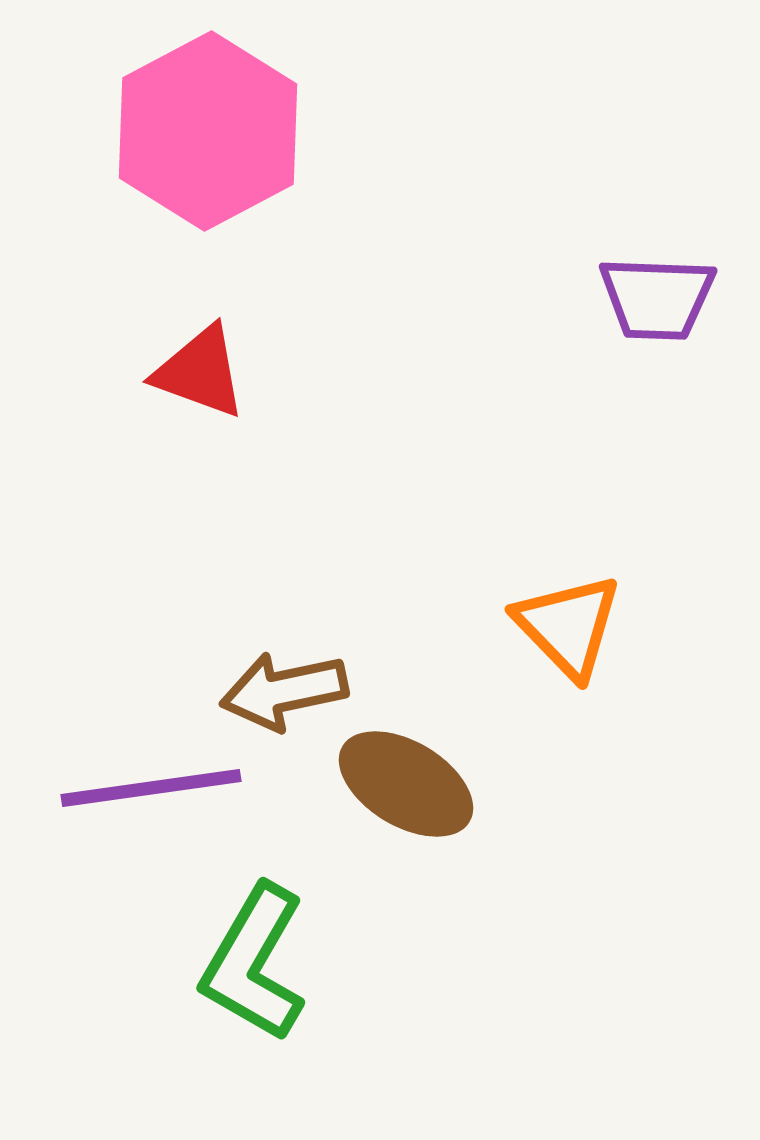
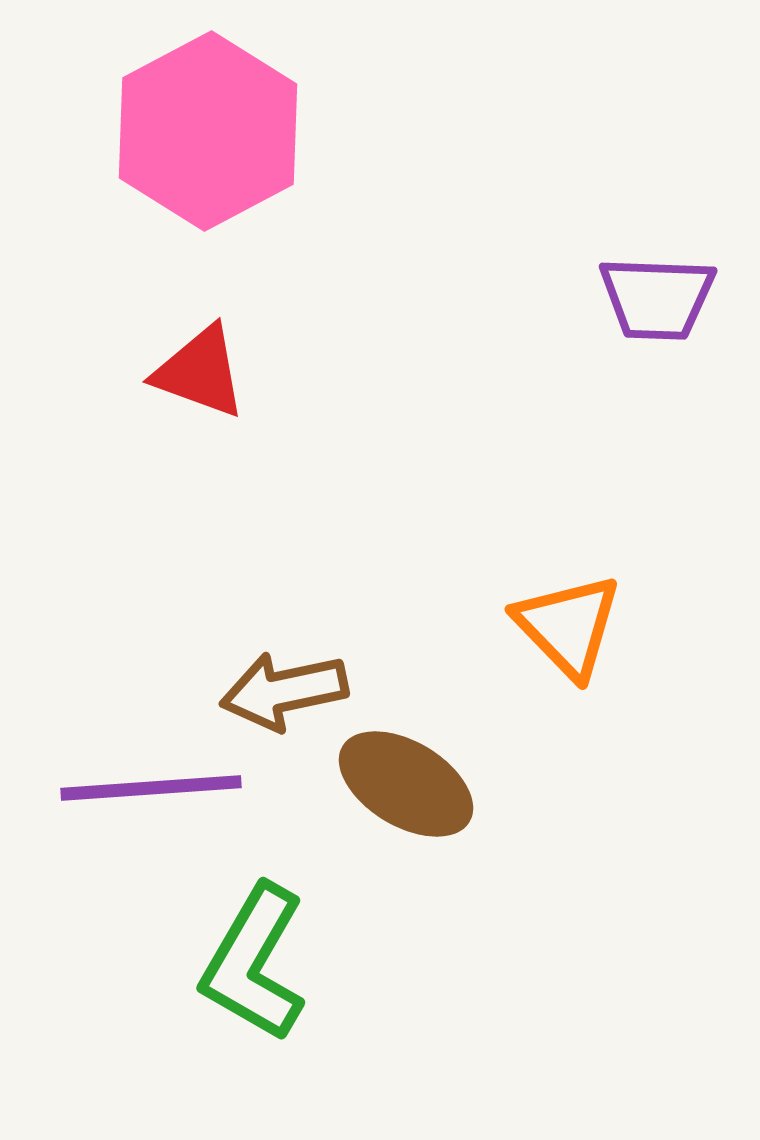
purple line: rotated 4 degrees clockwise
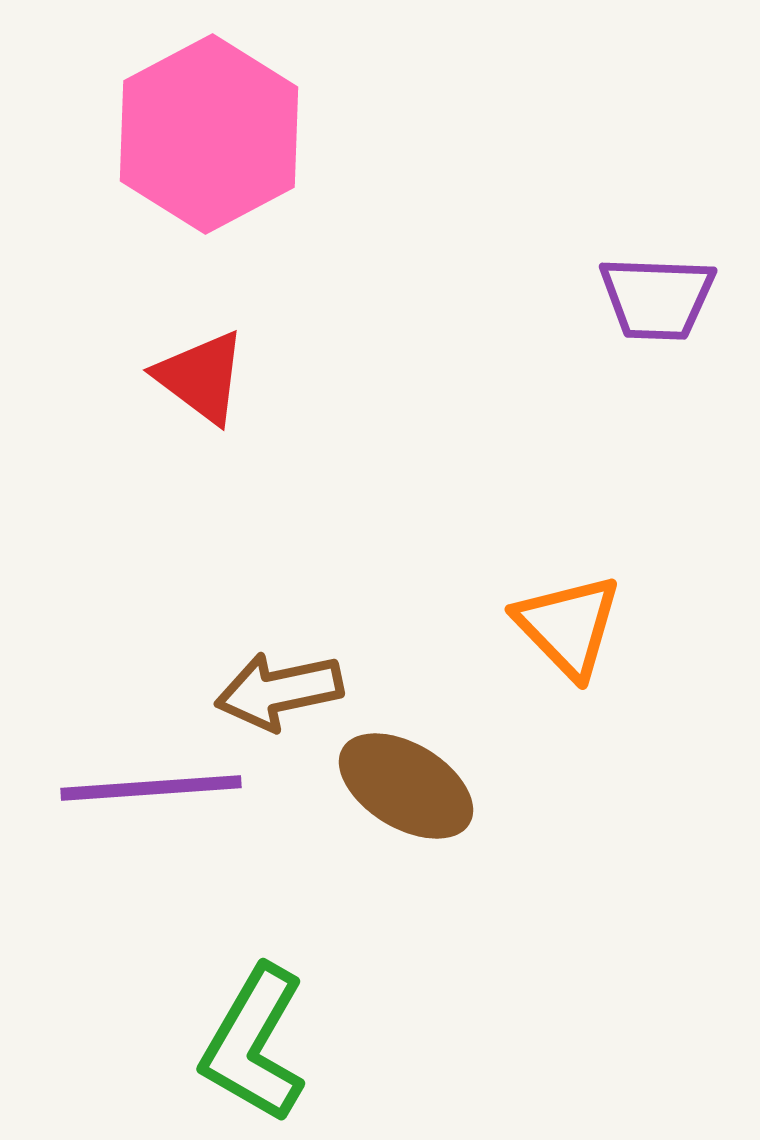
pink hexagon: moved 1 px right, 3 px down
red triangle: moved 1 px right, 5 px down; rotated 17 degrees clockwise
brown arrow: moved 5 px left
brown ellipse: moved 2 px down
green L-shape: moved 81 px down
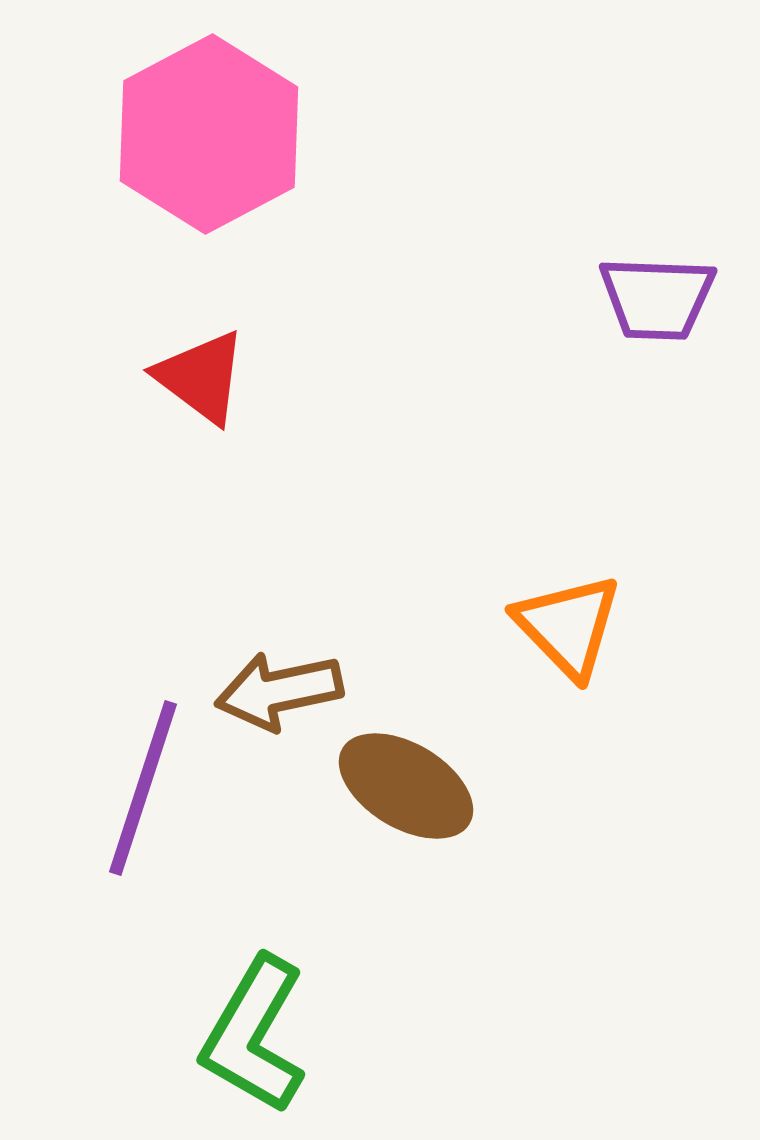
purple line: moved 8 px left; rotated 68 degrees counterclockwise
green L-shape: moved 9 px up
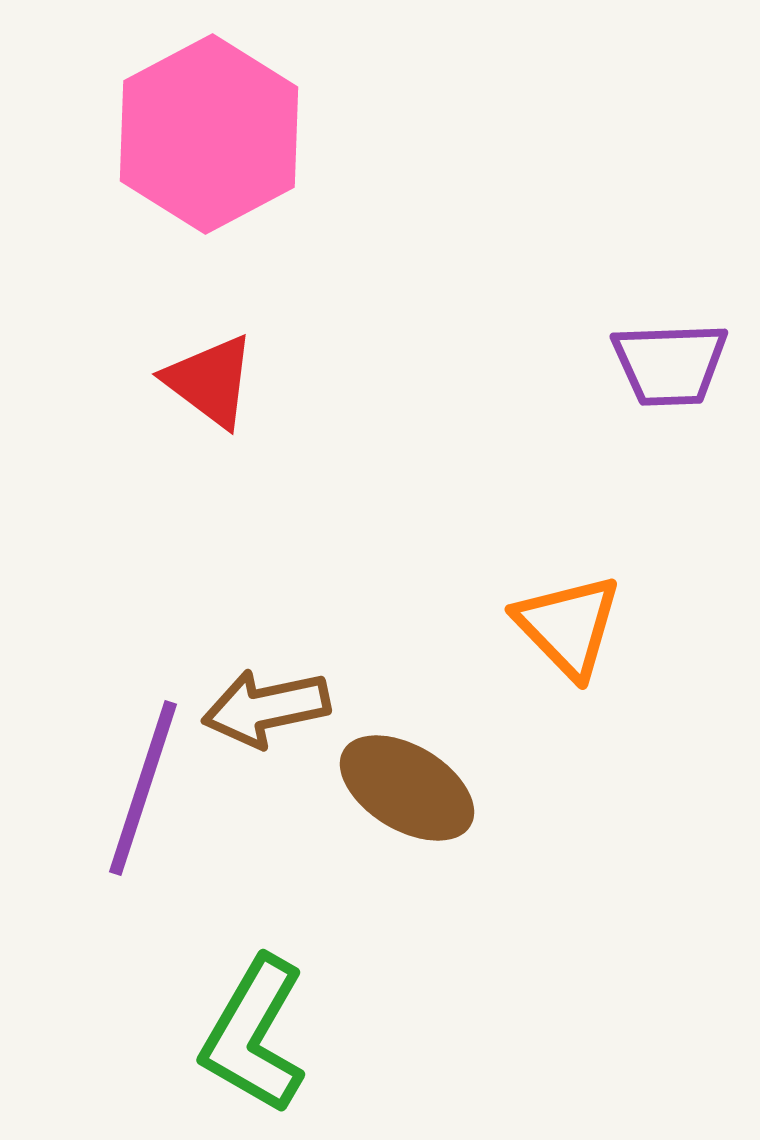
purple trapezoid: moved 13 px right, 66 px down; rotated 4 degrees counterclockwise
red triangle: moved 9 px right, 4 px down
brown arrow: moved 13 px left, 17 px down
brown ellipse: moved 1 px right, 2 px down
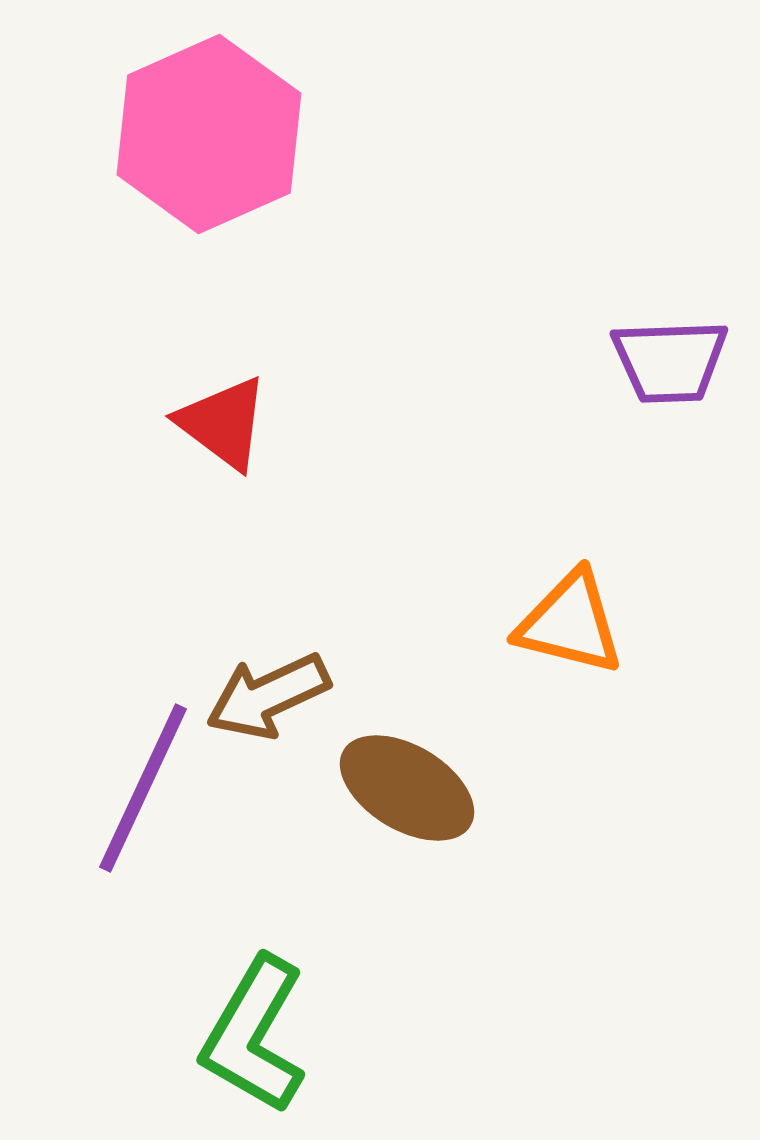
pink hexagon: rotated 4 degrees clockwise
purple trapezoid: moved 3 px up
red triangle: moved 13 px right, 42 px down
orange triangle: moved 2 px right, 3 px up; rotated 32 degrees counterclockwise
brown arrow: moved 2 px right, 12 px up; rotated 13 degrees counterclockwise
purple line: rotated 7 degrees clockwise
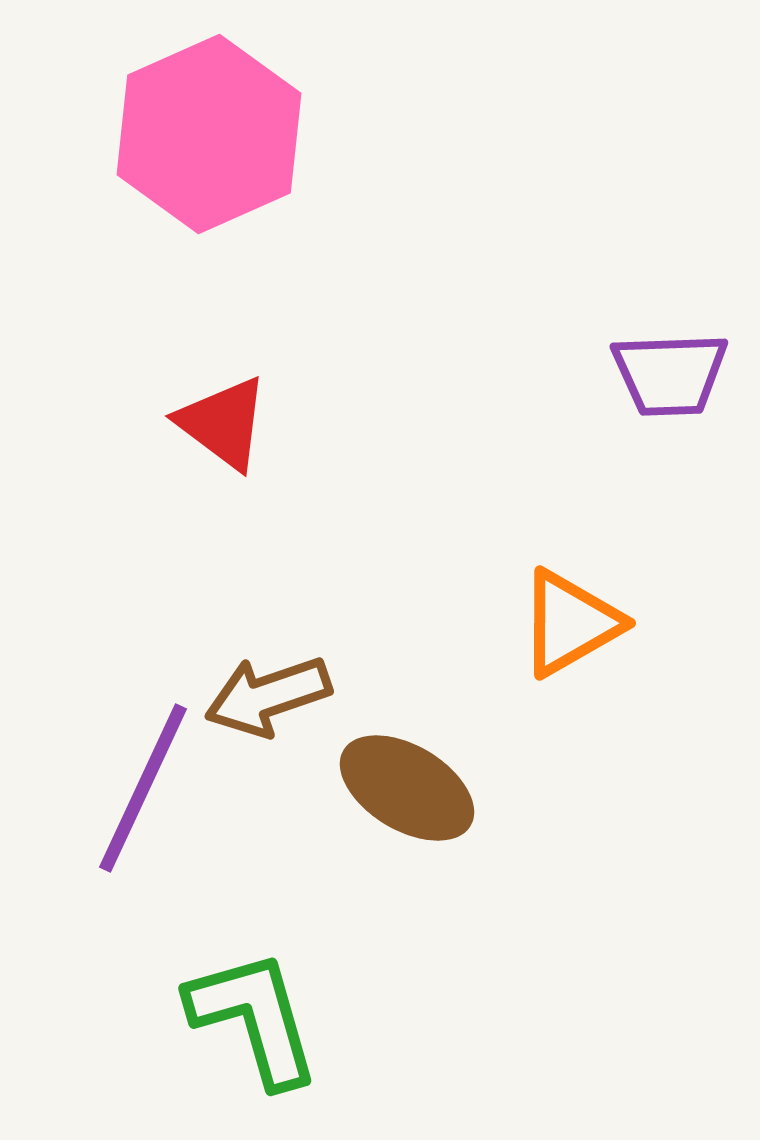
purple trapezoid: moved 13 px down
orange triangle: rotated 44 degrees counterclockwise
brown arrow: rotated 6 degrees clockwise
green L-shape: moved 17 px up; rotated 134 degrees clockwise
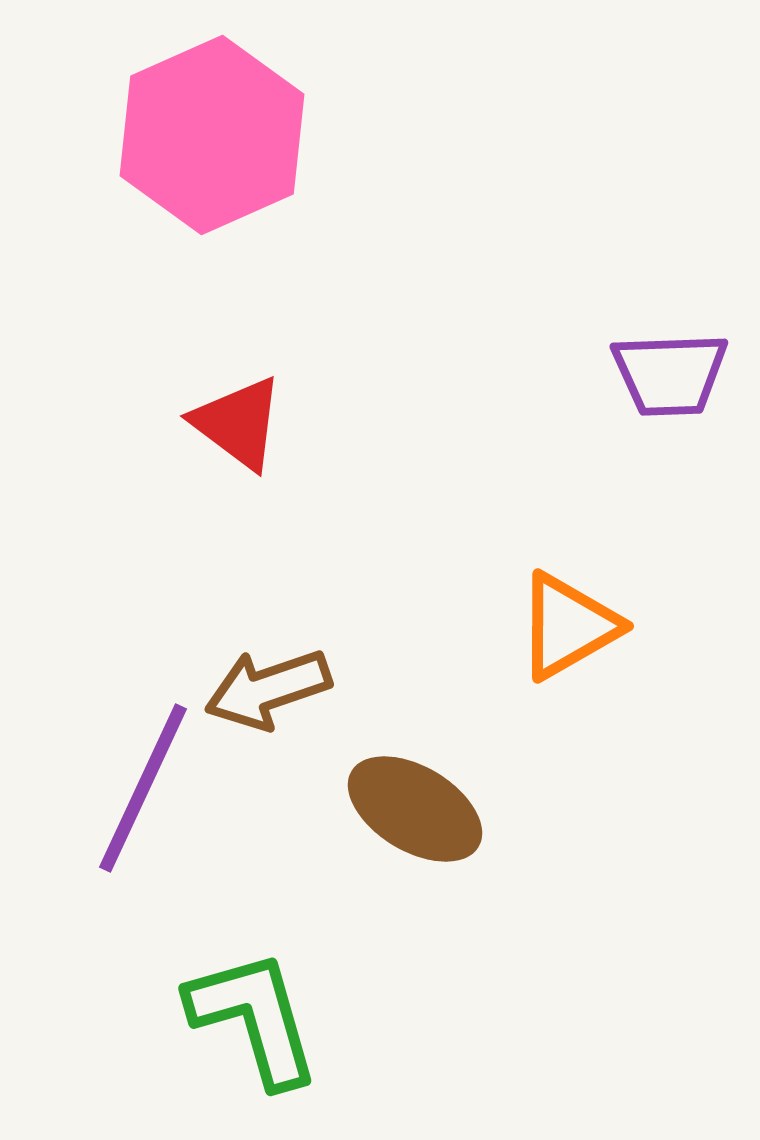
pink hexagon: moved 3 px right, 1 px down
red triangle: moved 15 px right
orange triangle: moved 2 px left, 3 px down
brown arrow: moved 7 px up
brown ellipse: moved 8 px right, 21 px down
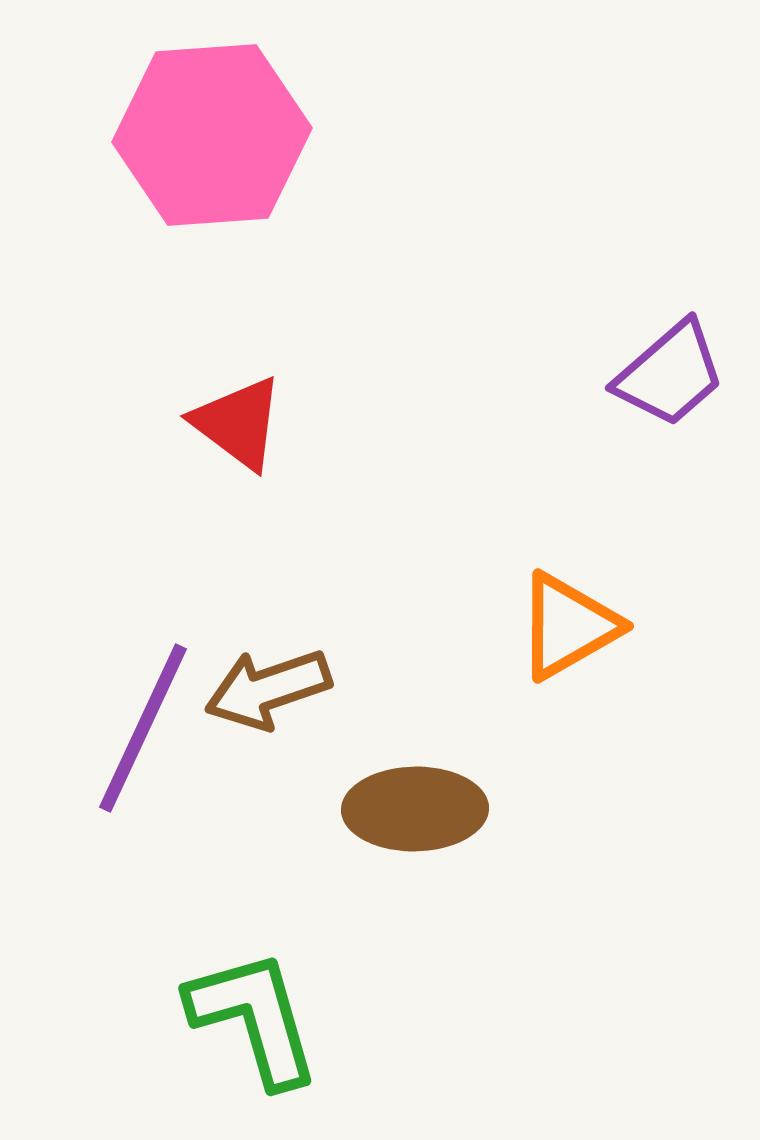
pink hexagon: rotated 20 degrees clockwise
purple trapezoid: rotated 39 degrees counterclockwise
purple line: moved 60 px up
brown ellipse: rotated 32 degrees counterclockwise
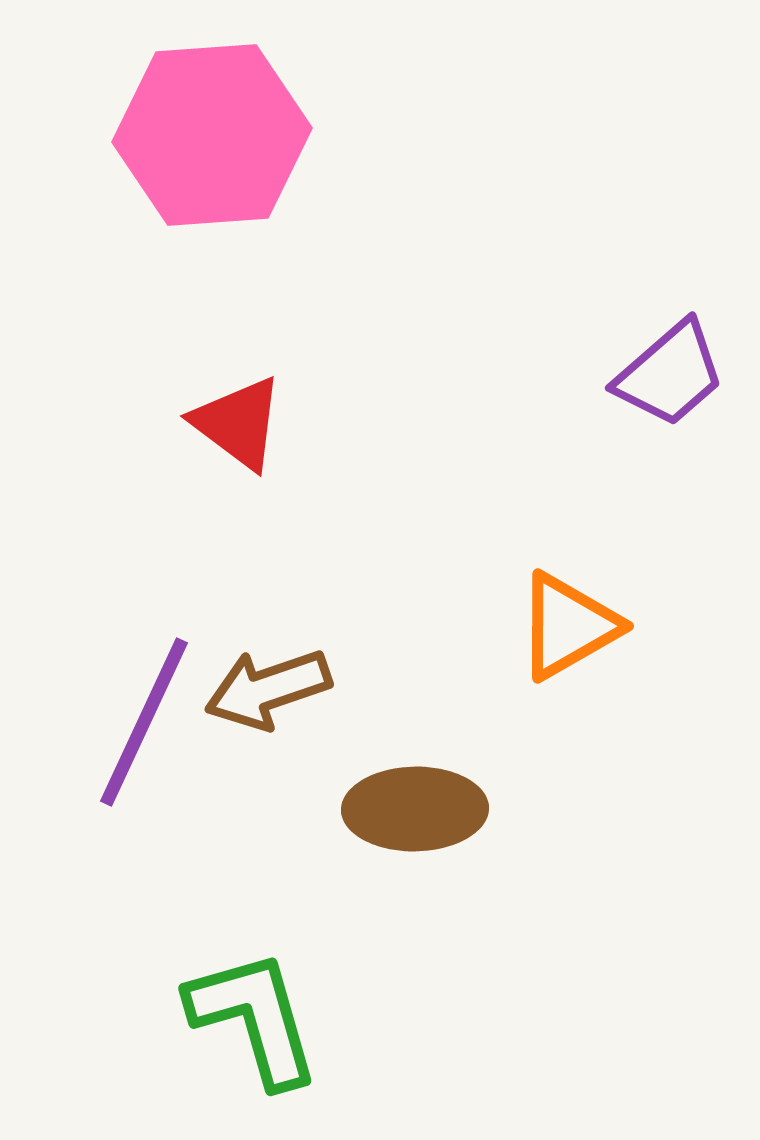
purple line: moved 1 px right, 6 px up
